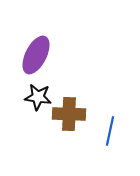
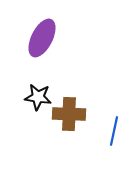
purple ellipse: moved 6 px right, 17 px up
blue line: moved 4 px right
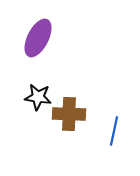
purple ellipse: moved 4 px left
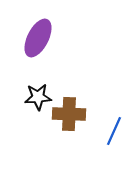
black star: rotated 12 degrees counterclockwise
blue line: rotated 12 degrees clockwise
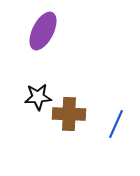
purple ellipse: moved 5 px right, 7 px up
blue line: moved 2 px right, 7 px up
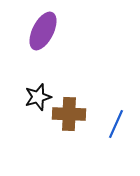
black star: rotated 12 degrees counterclockwise
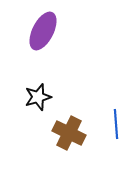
brown cross: moved 19 px down; rotated 24 degrees clockwise
blue line: rotated 28 degrees counterclockwise
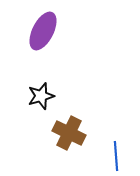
black star: moved 3 px right, 1 px up
blue line: moved 32 px down
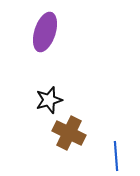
purple ellipse: moved 2 px right, 1 px down; rotated 9 degrees counterclockwise
black star: moved 8 px right, 4 px down
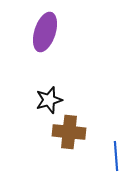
brown cross: moved 1 px up; rotated 20 degrees counterclockwise
